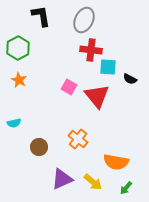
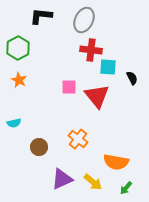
black L-shape: rotated 75 degrees counterclockwise
black semicircle: moved 2 px right, 1 px up; rotated 144 degrees counterclockwise
pink square: rotated 28 degrees counterclockwise
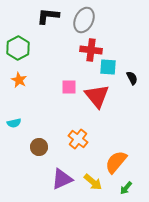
black L-shape: moved 7 px right
orange semicircle: rotated 120 degrees clockwise
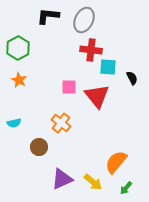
orange cross: moved 17 px left, 16 px up
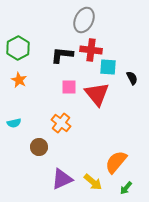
black L-shape: moved 14 px right, 39 px down
red triangle: moved 2 px up
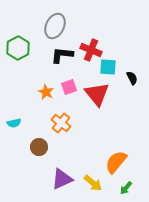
gray ellipse: moved 29 px left, 6 px down
red cross: rotated 15 degrees clockwise
orange star: moved 27 px right, 12 px down
pink square: rotated 21 degrees counterclockwise
yellow arrow: moved 1 px down
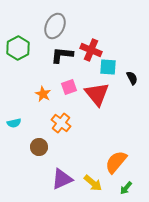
orange star: moved 3 px left, 2 px down
